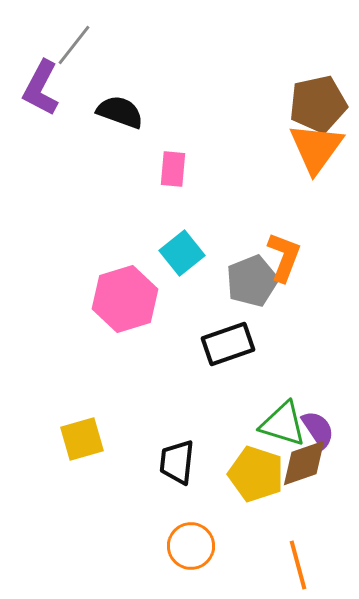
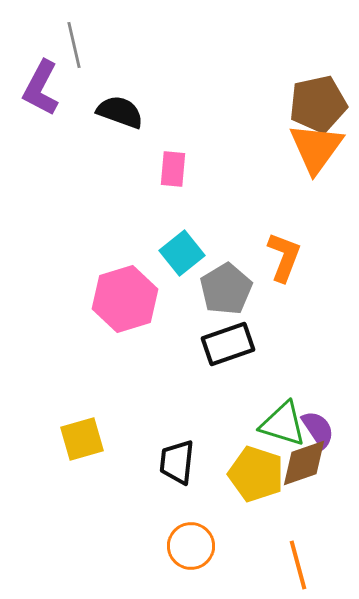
gray line: rotated 51 degrees counterclockwise
gray pentagon: moved 26 px left, 8 px down; rotated 9 degrees counterclockwise
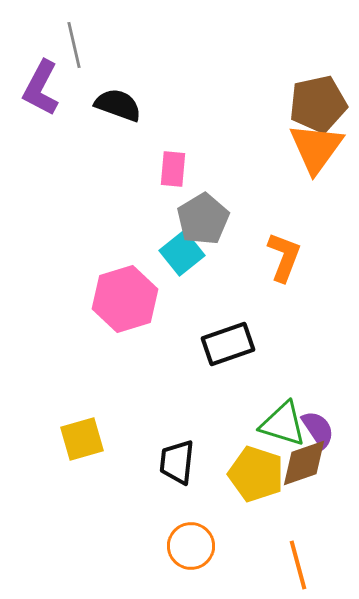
black semicircle: moved 2 px left, 7 px up
gray pentagon: moved 23 px left, 70 px up
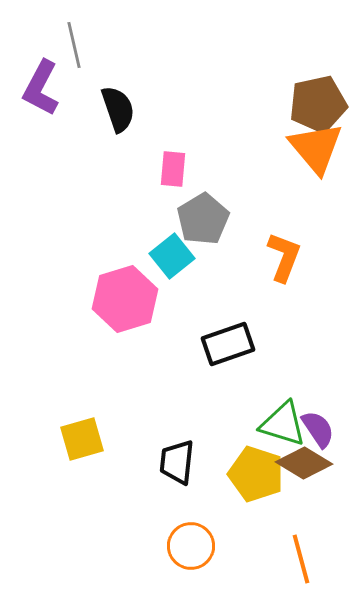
black semicircle: moved 4 px down; rotated 51 degrees clockwise
orange triangle: rotated 16 degrees counterclockwise
cyan square: moved 10 px left, 3 px down
brown diamond: rotated 50 degrees clockwise
orange line: moved 3 px right, 6 px up
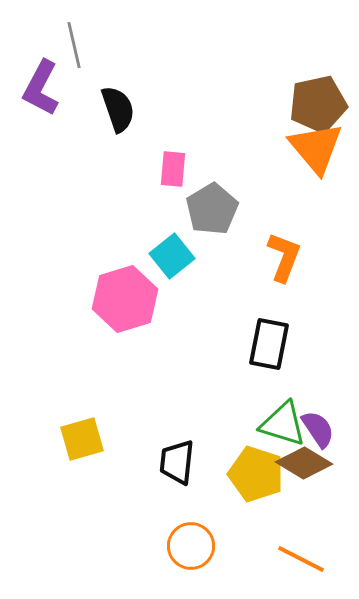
gray pentagon: moved 9 px right, 10 px up
black rectangle: moved 41 px right; rotated 60 degrees counterclockwise
orange line: rotated 48 degrees counterclockwise
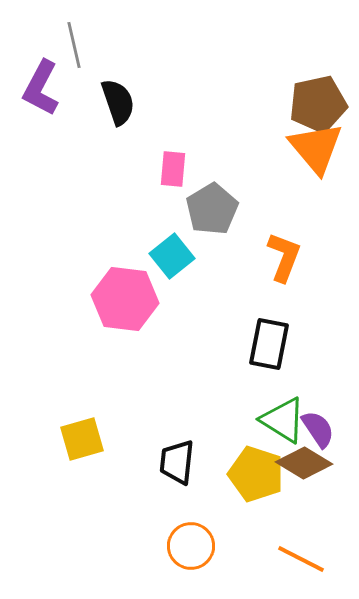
black semicircle: moved 7 px up
pink hexagon: rotated 24 degrees clockwise
green triangle: moved 4 px up; rotated 15 degrees clockwise
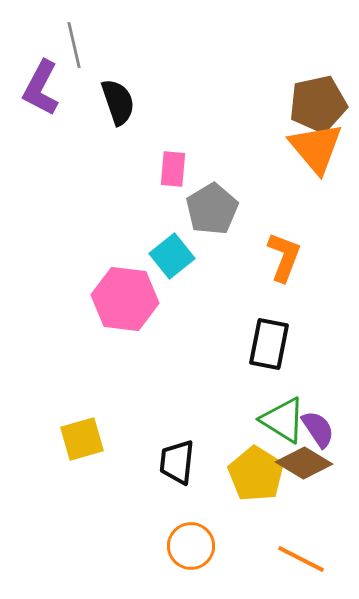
yellow pentagon: rotated 14 degrees clockwise
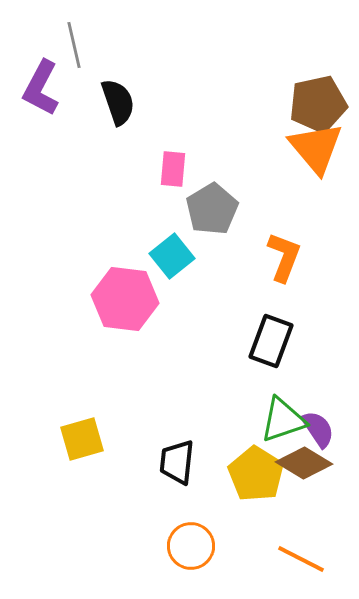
black rectangle: moved 2 px right, 3 px up; rotated 9 degrees clockwise
green triangle: rotated 51 degrees counterclockwise
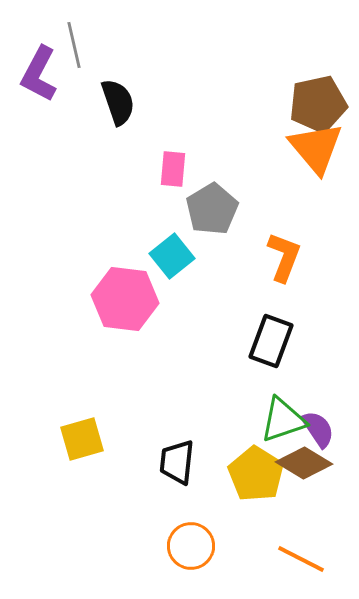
purple L-shape: moved 2 px left, 14 px up
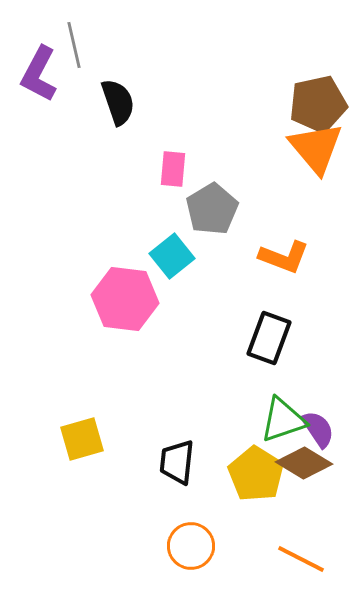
orange L-shape: rotated 90 degrees clockwise
black rectangle: moved 2 px left, 3 px up
